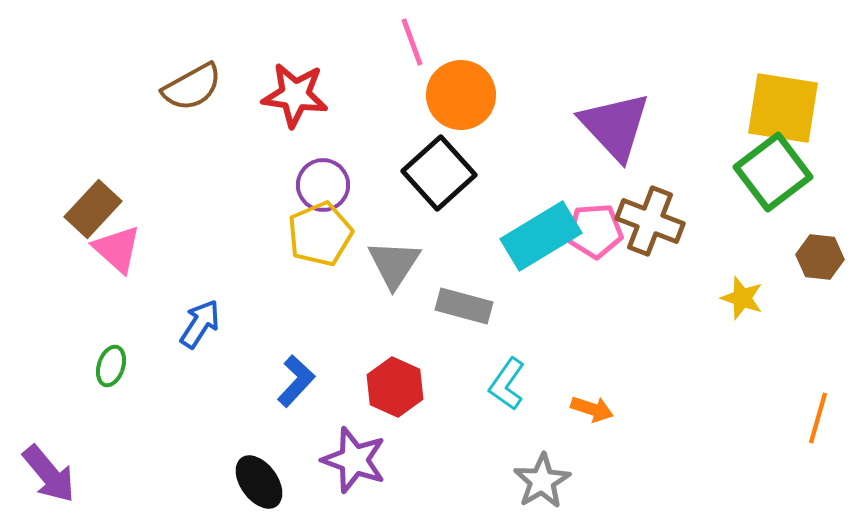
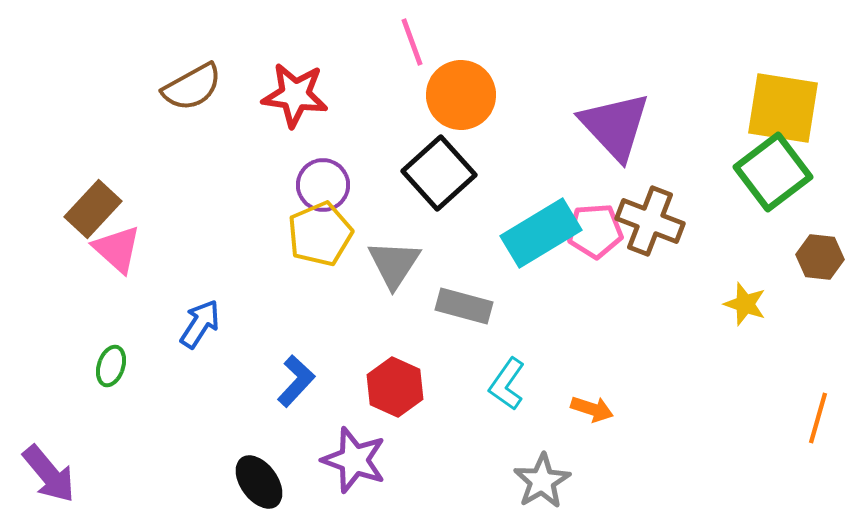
cyan rectangle: moved 3 px up
yellow star: moved 3 px right, 6 px down
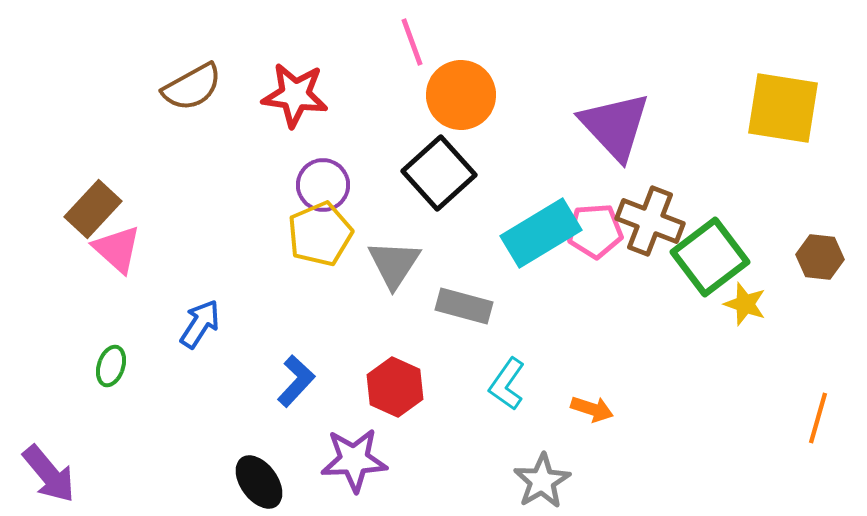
green square: moved 63 px left, 85 px down
purple star: rotated 22 degrees counterclockwise
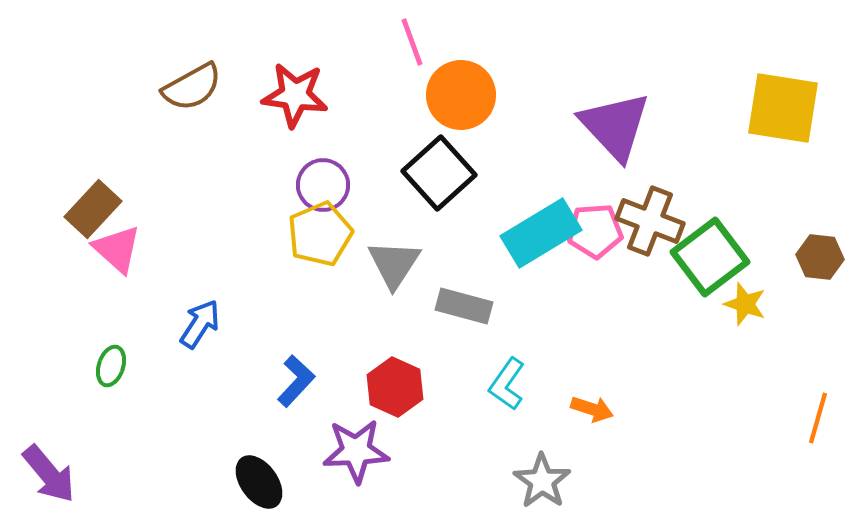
purple star: moved 2 px right, 9 px up
gray star: rotated 6 degrees counterclockwise
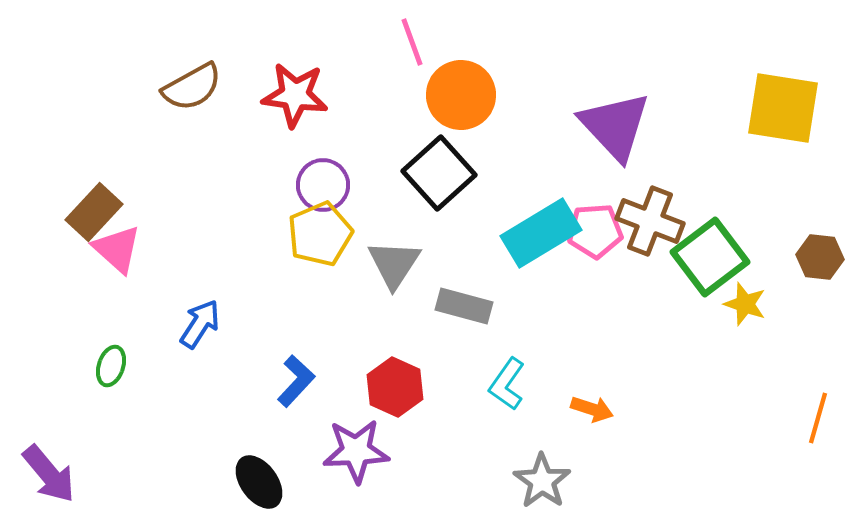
brown rectangle: moved 1 px right, 3 px down
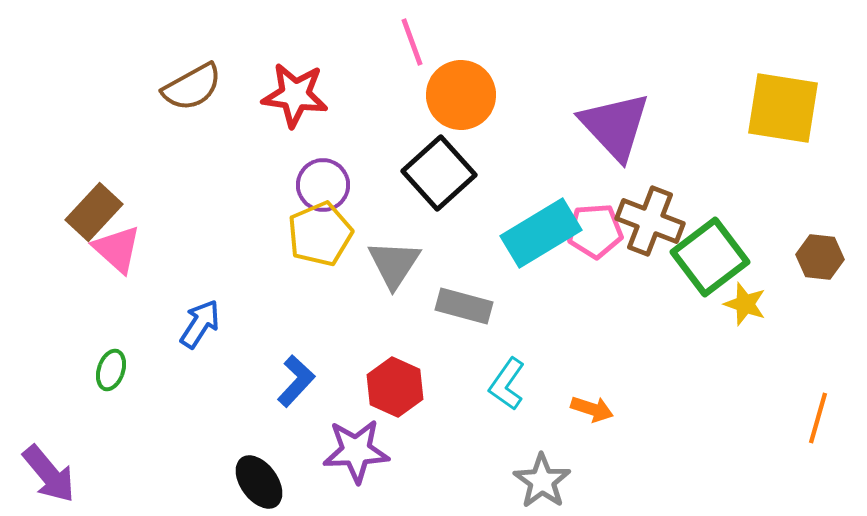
green ellipse: moved 4 px down
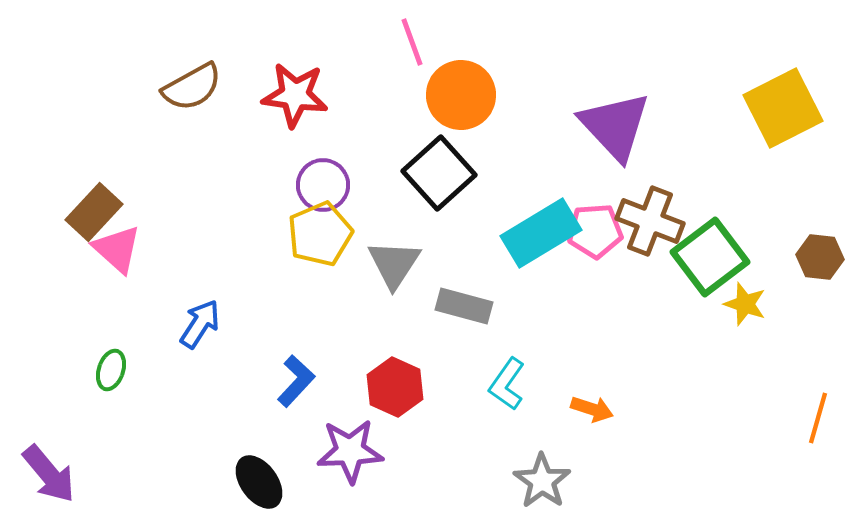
yellow square: rotated 36 degrees counterclockwise
purple star: moved 6 px left
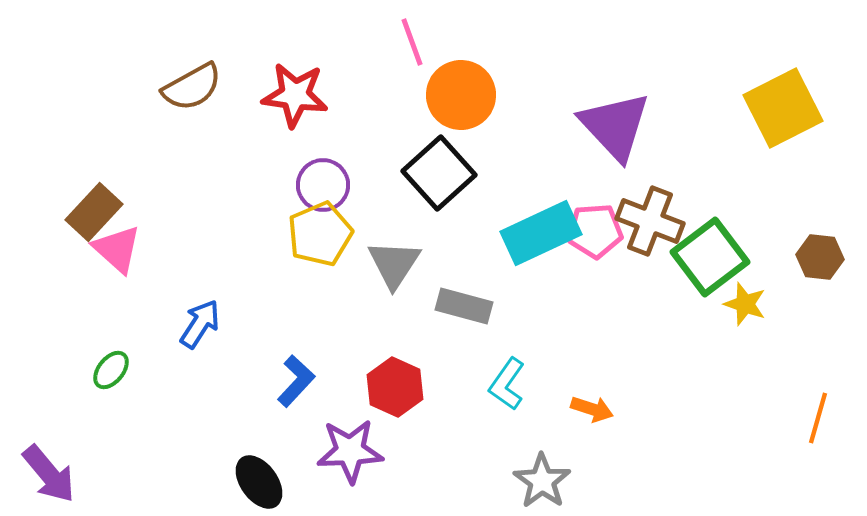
cyan rectangle: rotated 6 degrees clockwise
green ellipse: rotated 21 degrees clockwise
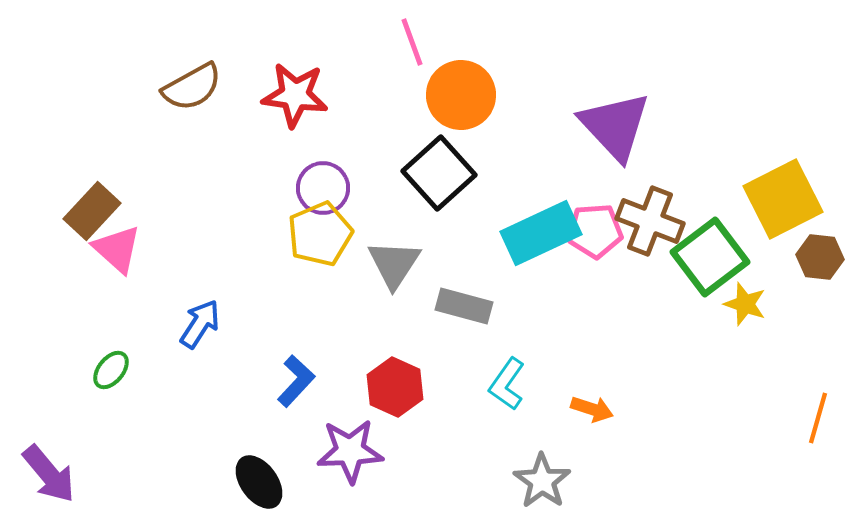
yellow square: moved 91 px down
purple circle: moved 3 px down
brown rectangle: moved 2 px left, 1 px up
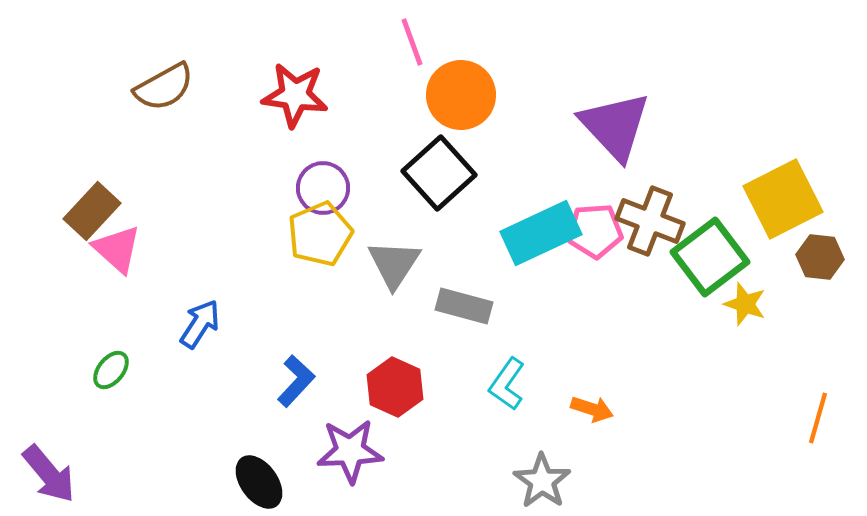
brown semicircle: moved 28 px left
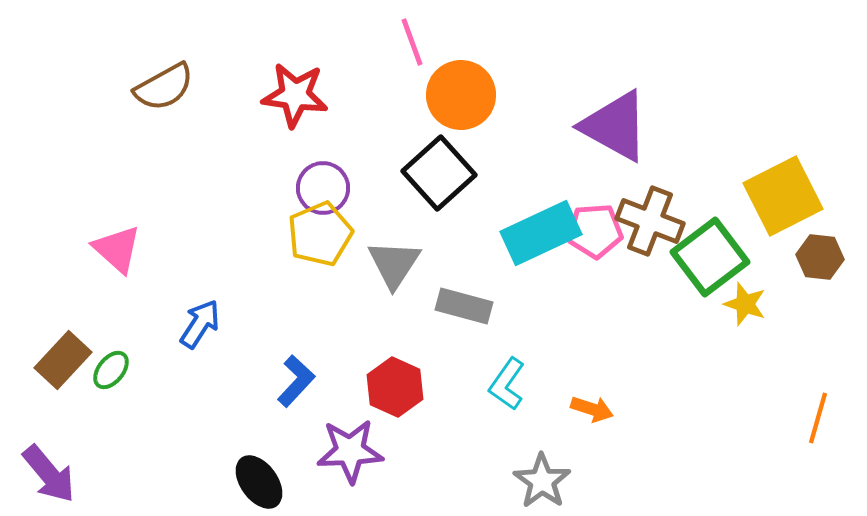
purple triangle: rotated 18 degrees counterclockwise
yellow square: moved 3 px up
brown rectangle: moved 29 px left, 149 px down
